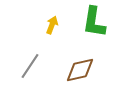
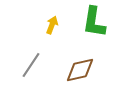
gray line: moved 1 px right, 1 px up
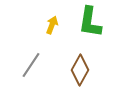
green L-shape: moved 4 px left
brown diamond: rotated 48 degrees counterclockwise
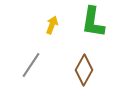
green L-shape: moved 3 px right
brown diamond: moved 4 px right
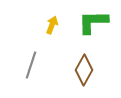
green L-shape: rotated 80 degrees clockwise
gray line: rotated 16 degrees counterclockwise
